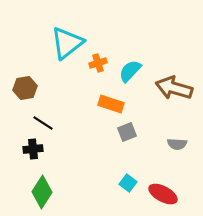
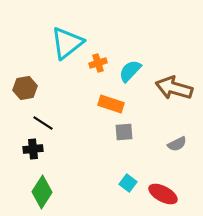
gray square: moved 3 px left; rotated 18 degrees clockwise
gray semicircle: rotated 30 degrees counterclockwise
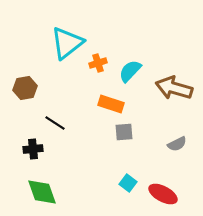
black line: moved 12 px right
green diamond: rotated 52 degrees counterclockwise
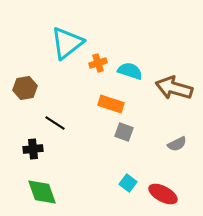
cyan semicircle: rotated 65 degrees clockwise
gray square: rotated 24 degrees clockwise
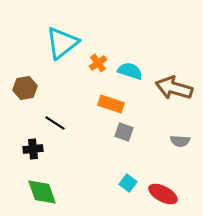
cyan triangle: moved 5 px left
orange cross: rotated 18 degrees counterclockwise
gray semicircle: moved 3 px right, 3 px up; rotated 30 degrees clockwise
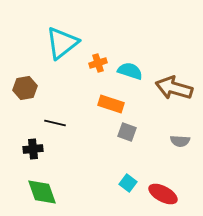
orange cross: rotated 18 degrees clockwise
black line: rotated 20 degrees counterclockwise
gray square: moved 3 px right
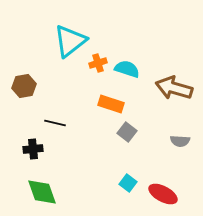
cyan triangle: moved 8 px right, 2 px up
cyan semicircle: moved 3 px left, 2 px up
brown hexagon: moved 1 px left, 2 px up
gray square: rotated 18 degrees clockwise
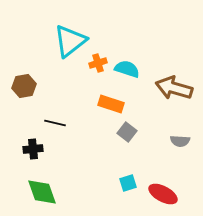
cyan square: rotated 36 degrees clockwise
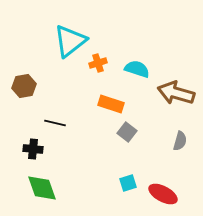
cyan semicircle: moved 10 px right
brown arrow: moved 2 px right, 5 px down
gray semicircle: rotated 78 degrees counterclockwise
black cross: rotated 12 degrees clockwise
green diamond: moved 4 px up
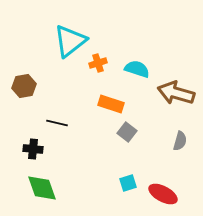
black line: moved 2 px right
